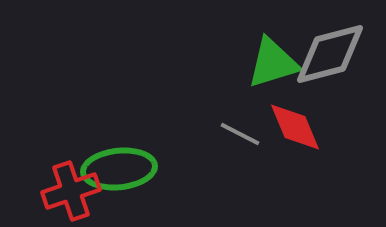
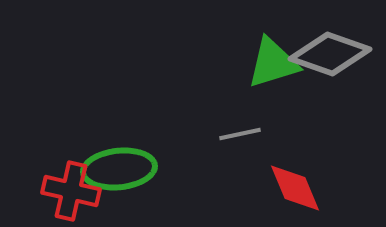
gray diamond: rotated 34 degrees clockwise
red diamond: moved 61 px down
gray line: rotated 39 degrees counterclockwise
red cross: rotated 32 degrees clockwise
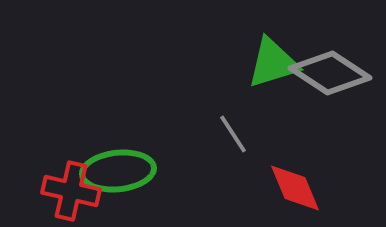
gray diamond: moved 19 px down; rotated 14 degrees clockwise
gray line: moved 7 px left; rotated 69 degrees clockwise
green ellipse: moved 1 px left, 2 px down
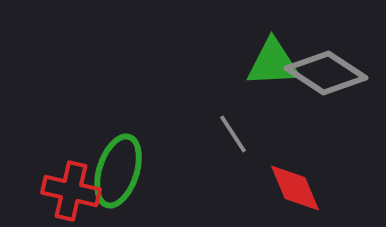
green triangle: rotated 14 degrees clockwise
gray diamond: moved 4 px left
green ellipse: rotated 66 degrees counterclockwise
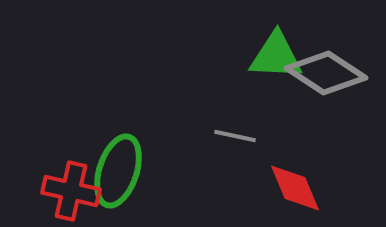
green triangle: moved 3 px right, 7 px up; rotated 6 degrees clockwise
gray line: moved 2 px right, 2 px down; rotated 45 degrees counterclockwise
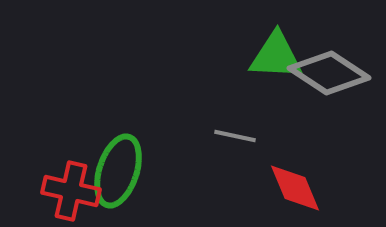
gray diamond: moved 3 px right
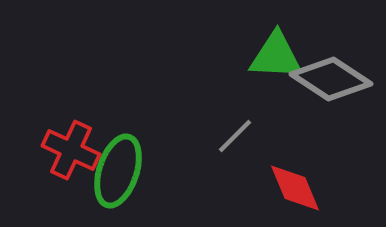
gray diamond: moved 2 px right, 6 px down
gray line: rotated 57 degrees counterclockwise
red cross: moved 41 px up; rotated 12 degrees clockwise
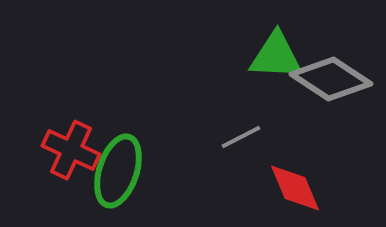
gray line: moved 6 px right, 1 px down; rotated 18 degrees clockwise
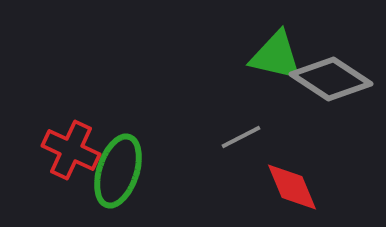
green triangle: rotated 10 degrees clockwise
red diamond: moved 3 px left, 1 px up
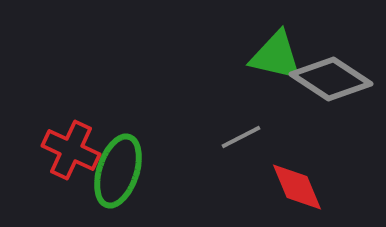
red diamond: moved 5 px right
